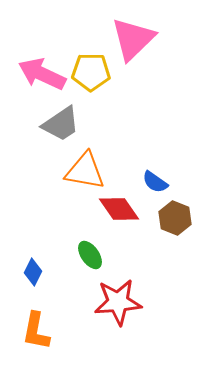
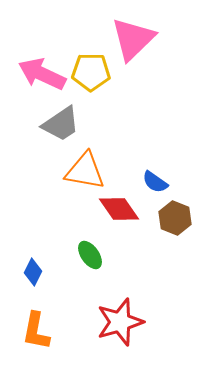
red star: moved 2 px right, 20 px down; rotated 12 degrees counterclockwise
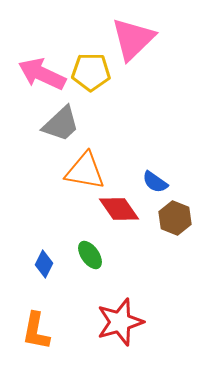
gray trapezoid: rotated 9 degrees counterclockwise
blue diamond: moved 11 px right, 8 px up
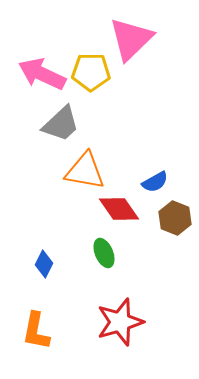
pink triangle: moved 2 px left
blue semicircle: rotated 64 degrees counterclockwise
green ellipse: moved 14 px right, 2 px up; rotated 12 degrees clockwise
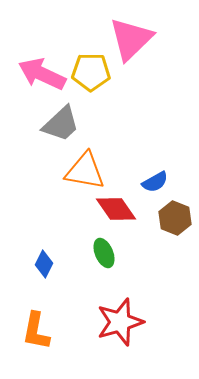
red diamond: moved 3 px left
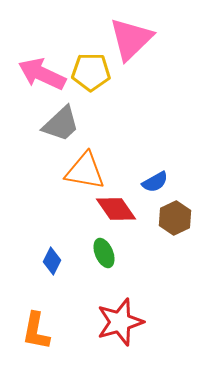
brown hexagon: rotated 12 degrees clockwise
blue diamond: moved 8 px right, 3 px up
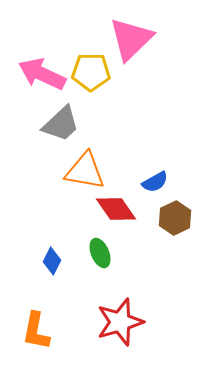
green ellipse: moved 4 px left
